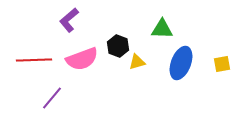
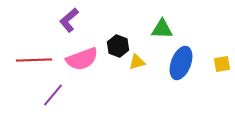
purple line: moved 1 px right, 3 px up
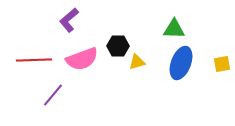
green triangle: moved 12 px right
black hexagon: rotated 20 degrees counterclockwise
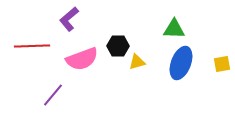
purple L-shape: moved 1 px up
red line: moved 2 px left, 14 px up
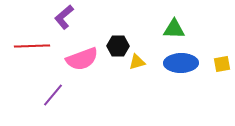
purple L-shape: moved 5 px left, 2 px up
blue ellipse: rotated 68 degrees clockwise
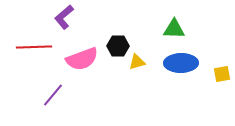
red line: moved 2 px right, 1 px down
yellow square: moved 10 px down
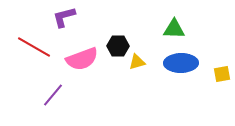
purple L-shape: rotated 25 degrees clockwise
red line: rotated 32 degrees clockwise
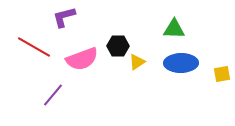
yellow triangle: rotated 18 degrees counterclockwise
